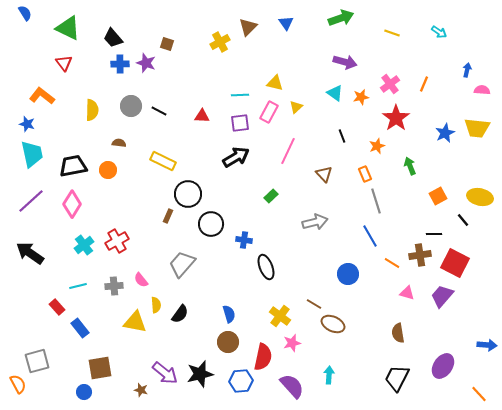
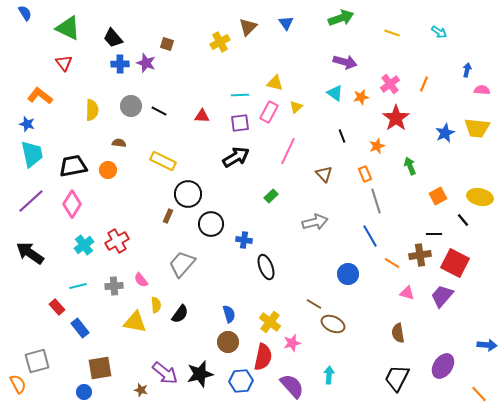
orange L-shape at (42, 96): moved 2 px left
yellow cross at (280, 316): moved 10 px left, 6 px down
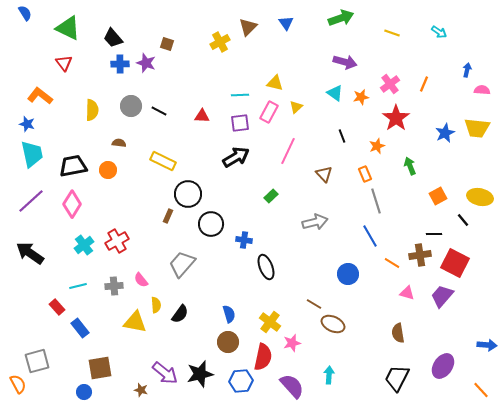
orange line at (479, 394): moved 2 px right, 4 px up
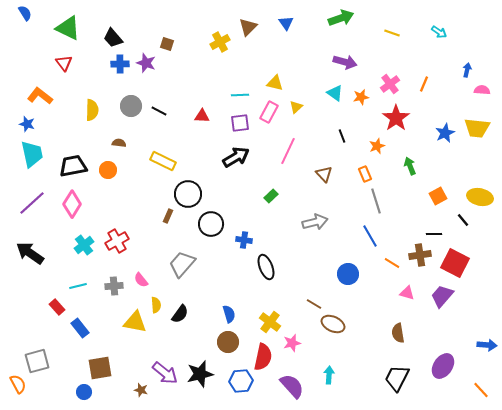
purple line at (31, 201): moved 1 px right, 2 px down
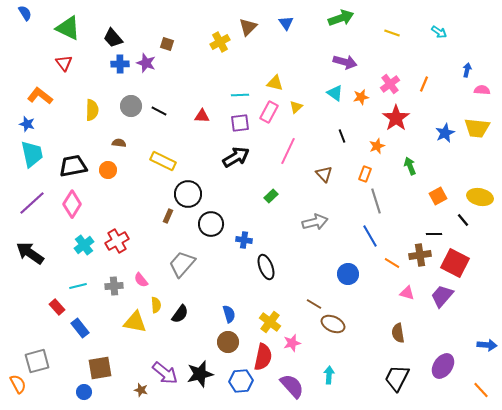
orange rectangle at (365, 174): rotated 42 degrees clockwise
